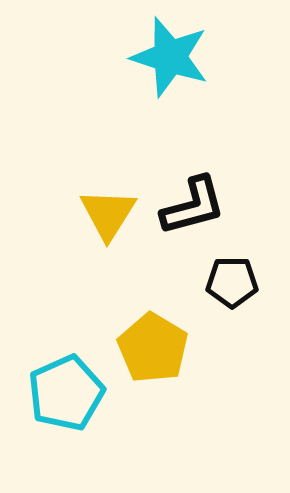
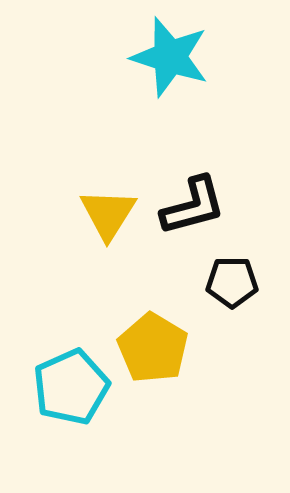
cyan pentagon: moved 5 px right, 6 px up
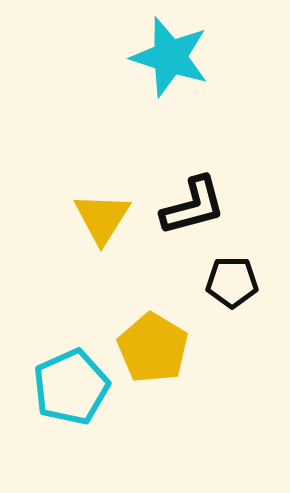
yellow triangle: moved 6 px left, 4 px down
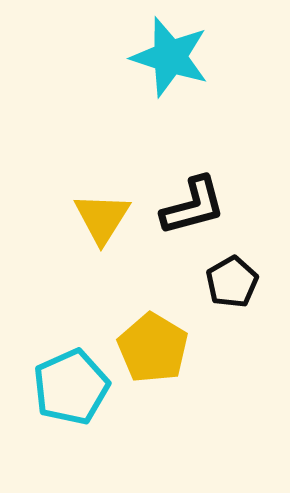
black pentagon: rotated 30 degrees counterclockwise
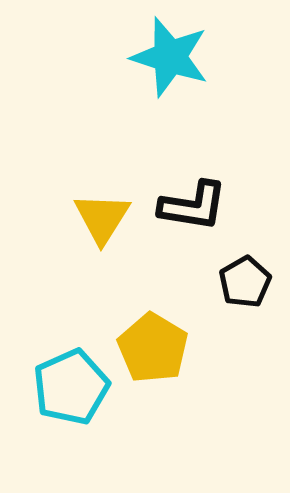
black L-shape: rotated 24 degrees clockwise
black pentagon: moved 13 px right
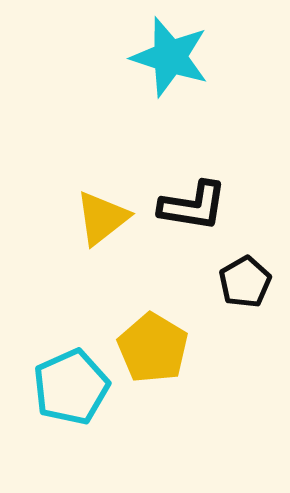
yellow triangle: rotated 20 degrees clockwise
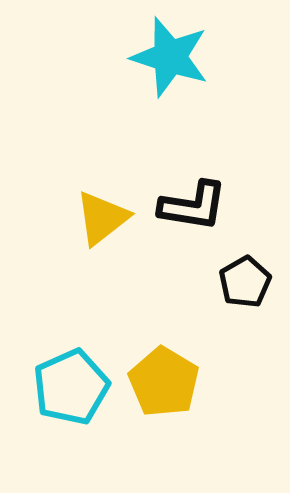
yellow pentagon: moved 11 px right, 34 px down
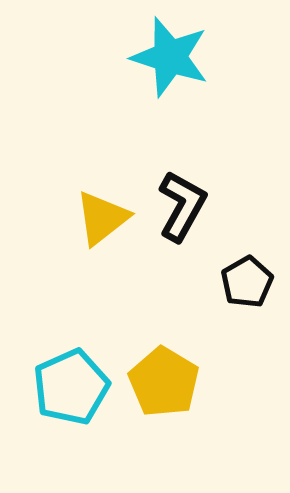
black L-shape: moved 11 px left; rotated 70 degrees counterclockwise
black pentagon: moved 2 px right
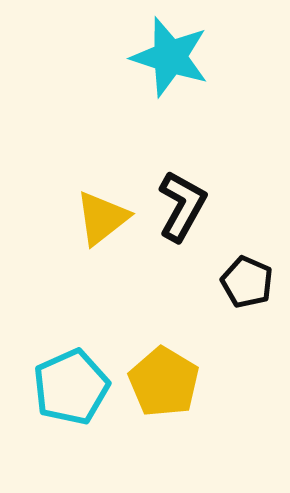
black pentagon: rotated 18 degrees counterclockwise
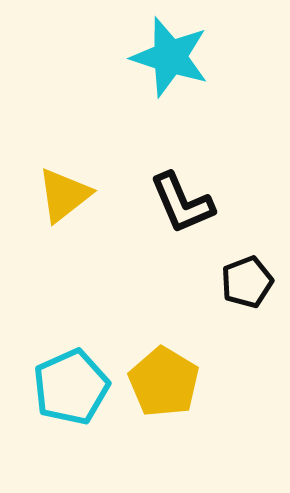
black L-shape: moved 3 px up; rotated 128 degrees clockwise
yellow triangle: moved 38 px left, 23 px up
black pentagon: rotated 27 degrees clockwise
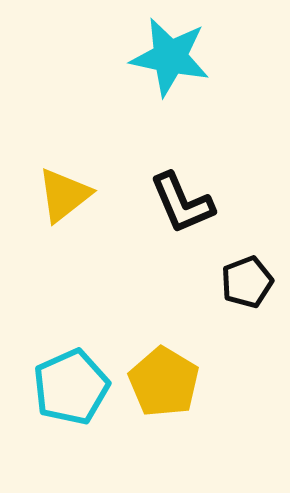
cyan star: rotated 6 degrees counterclockwise
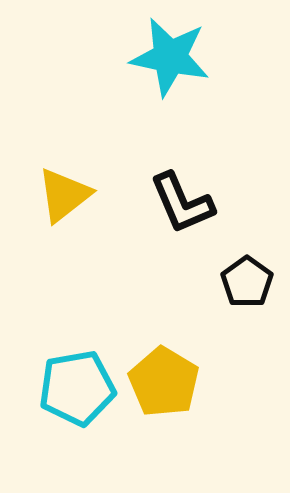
black pentagon: rotated 15 degrees counterclockwise
cyan pentagon: moved 6 px right, 1 px down; rotated 14 degrees clockwise
